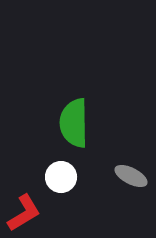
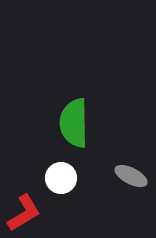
white circle: moved 1 px down
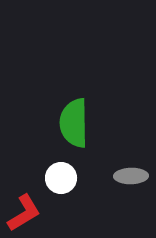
gray ellipse: rotated 28 degrees counterclockwise
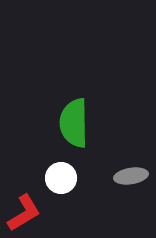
gray ellipse: rotated 8 degrees counterclockwise
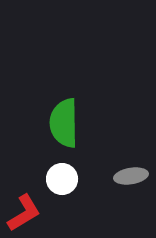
green semicircle: moved 10 px left
white circle: moved 1 px right, 1 px down
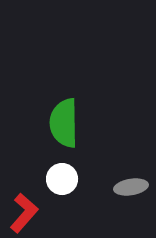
gray ellipse: moved 11 px down
red L-shape: rotated 18 degrees counterclockwise
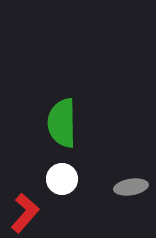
green semicircle: moved 2 px left
red L-shape: moved 1 px right
